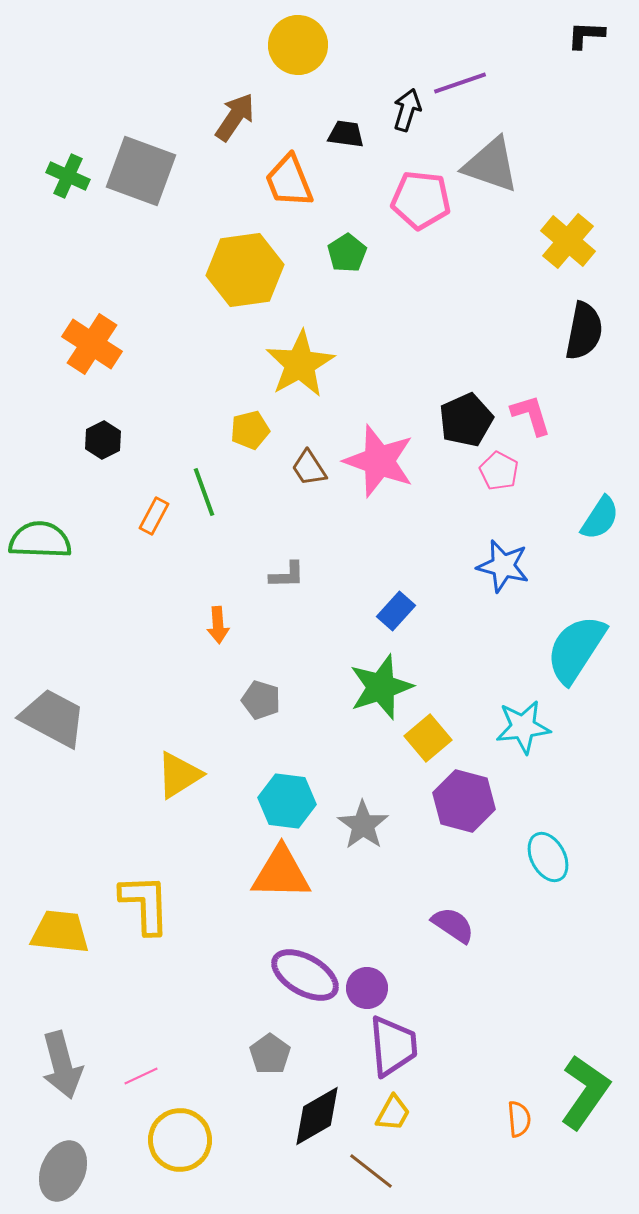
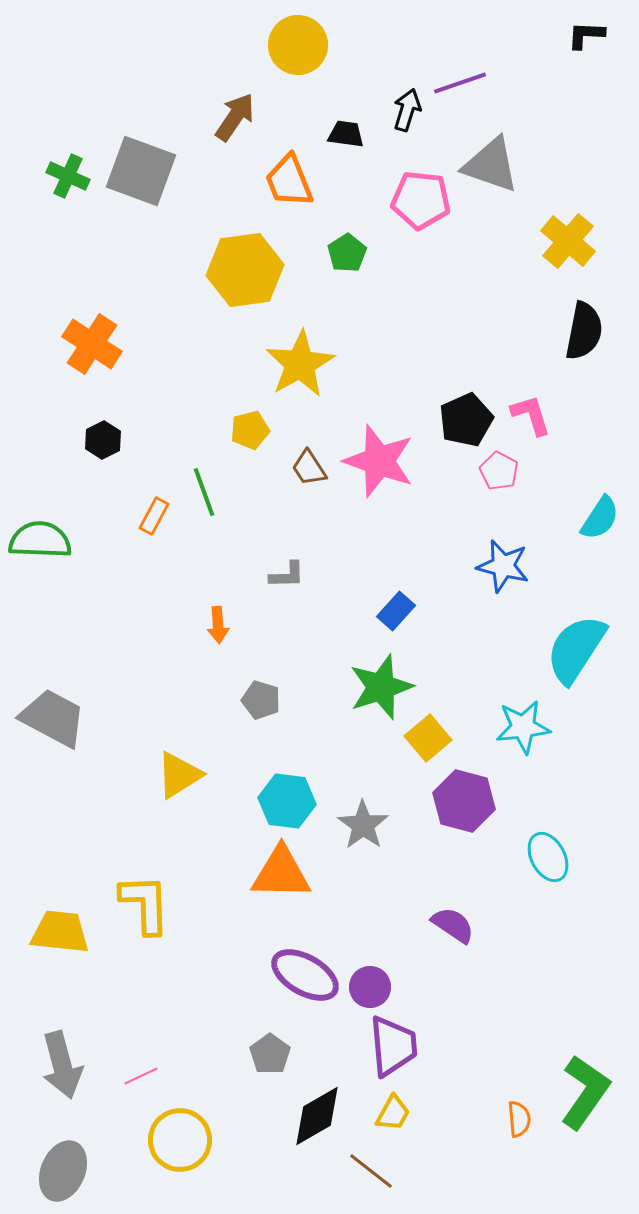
purple circle at (367, 988): moved 3 px right, 1 px up
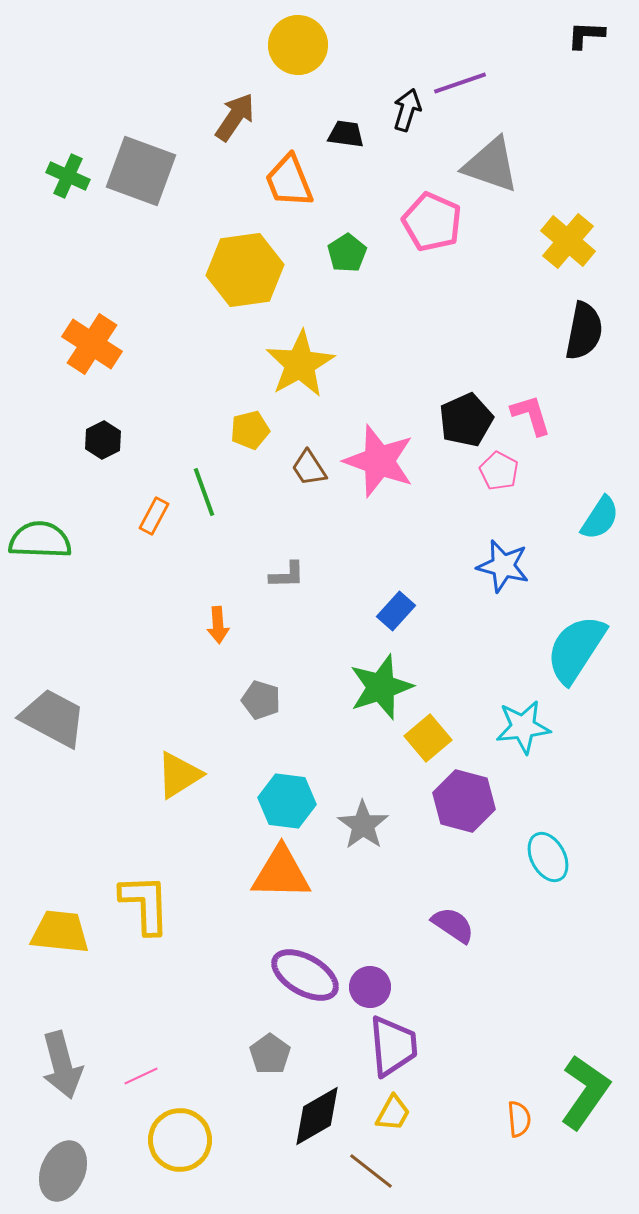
pink pentagon at (421, 200): moved 11 px right, 22 px down; rotated 18 degrees clockwise
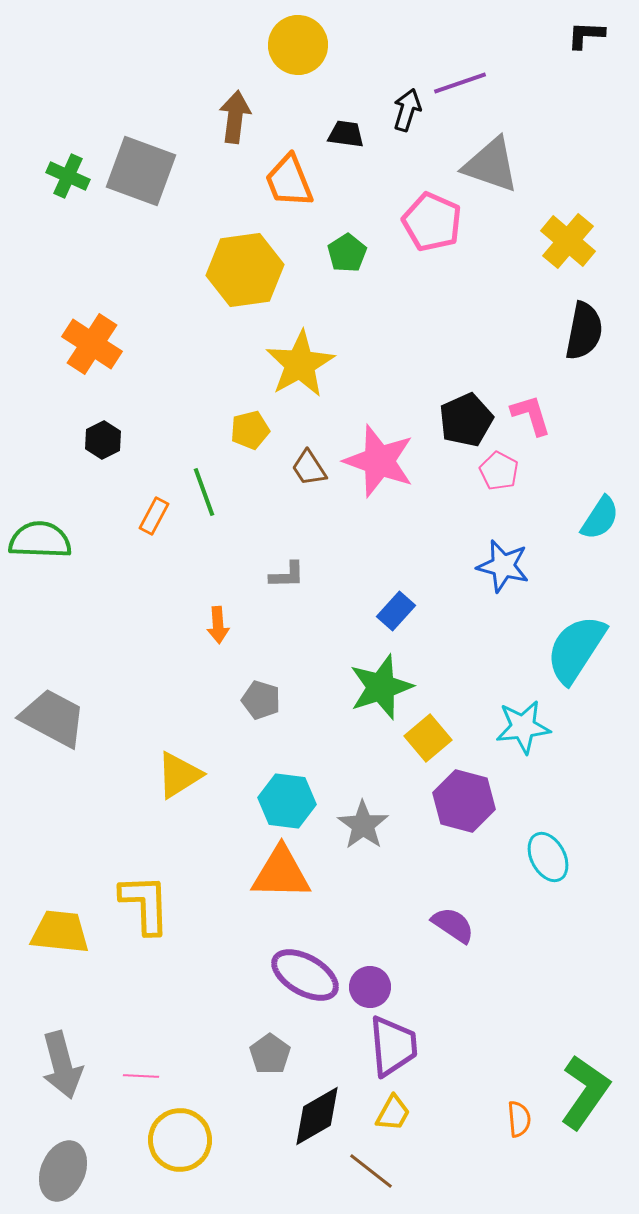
brown arrow at (235, 117): rotated 27 degrees counterclockwise
pink line at (141, 1076): rotated 28 degrees clockwise
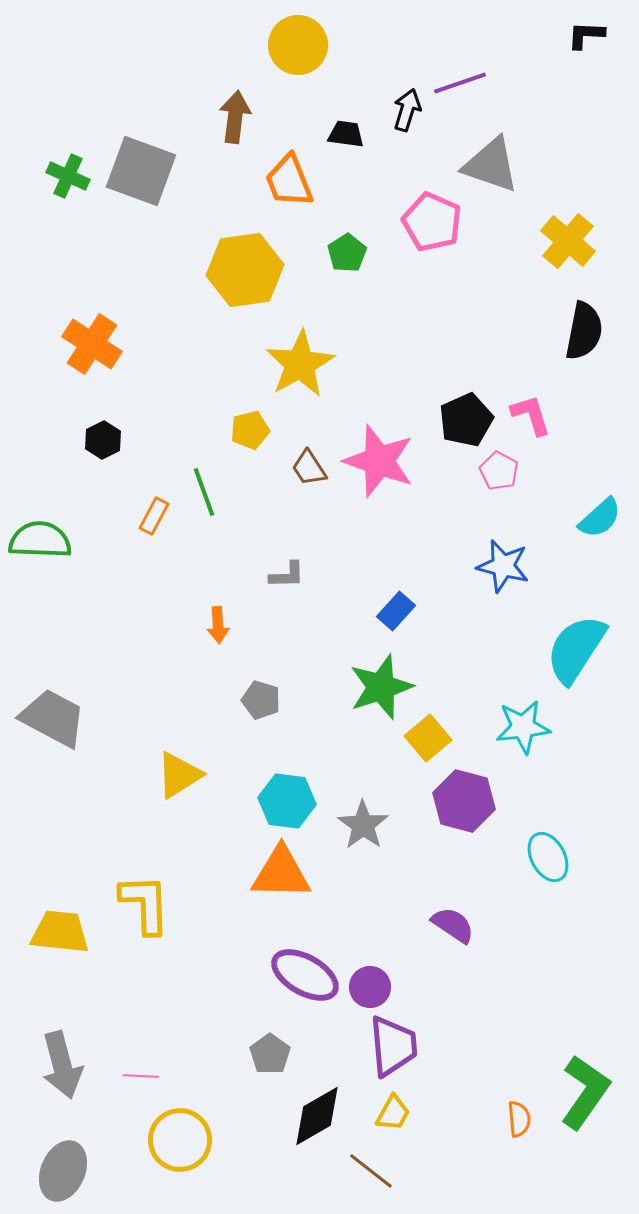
cyan semicircle at (600, 518): rotated 15 degrees clockwise
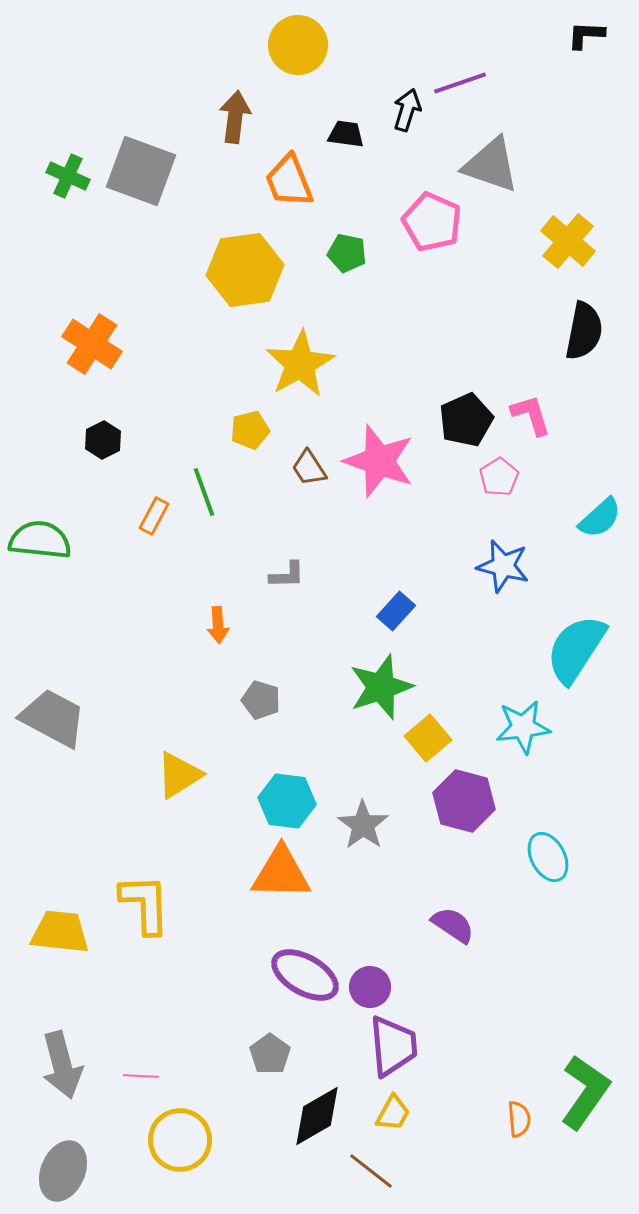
green pentagon at (347, 253): rotated 27 degrees counterclockwise
pink pentagon at (499, 471): moved 6 px down; rotated 12 degrees clockwise
green semicircle at (40, 540): rotated 4 degrees clockwise
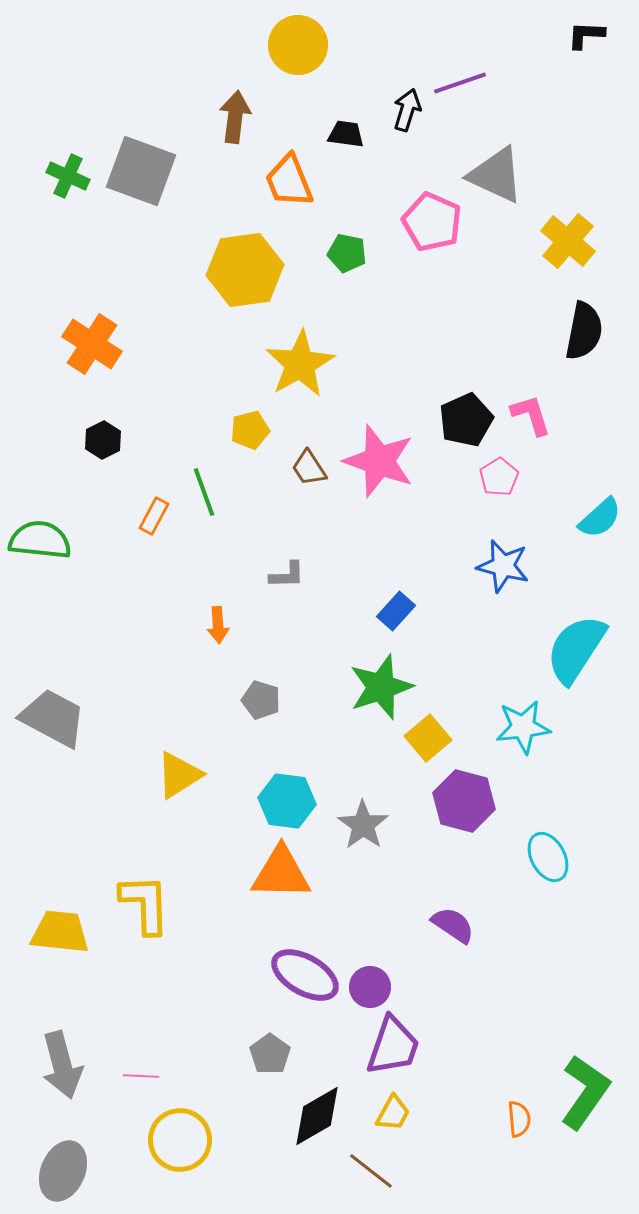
gray triangle at (491, 165): moved 5 px right, 10 px down; rotated 6 degrees clockwise
purple trapezoid at (393, 1046): rotated 24 degrees clockwise
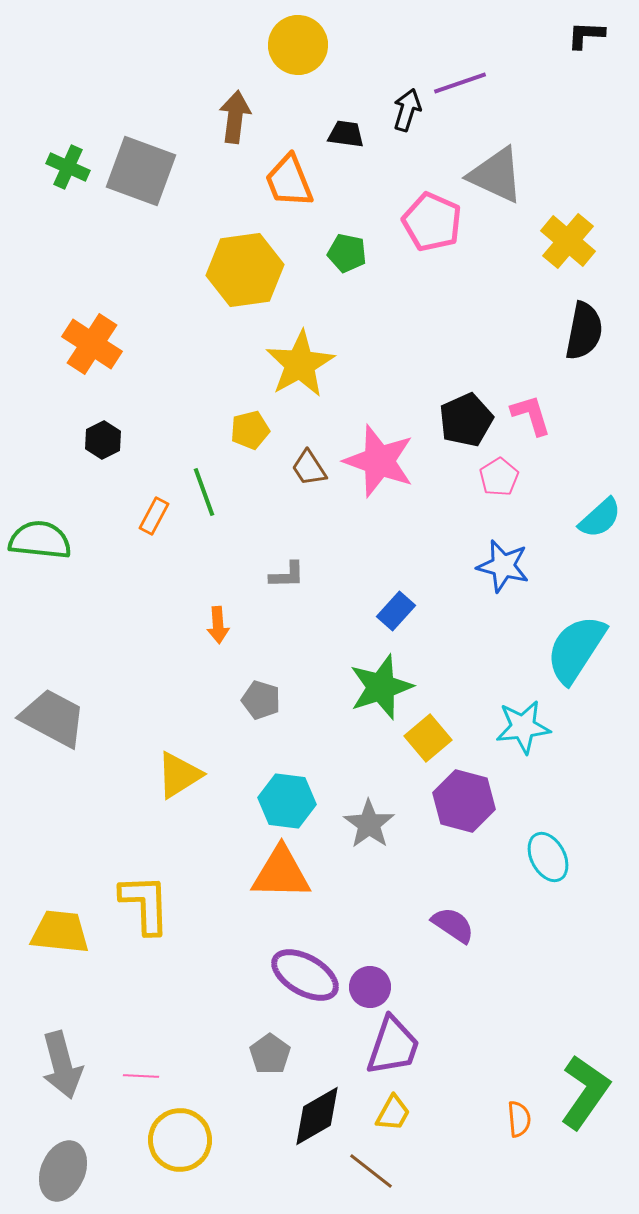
green cross at (68, 176): moved 9 px up
gray star at (363, 825): moved 6 px right, 1 px up
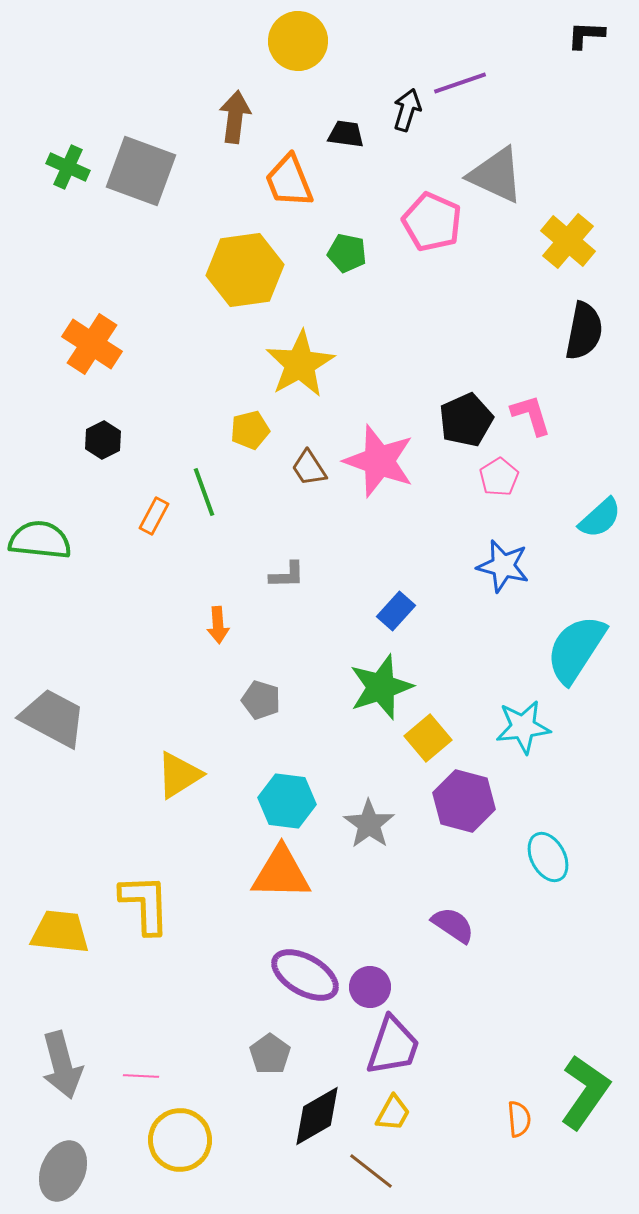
yellow circle at (298, 45): moved 4 px up
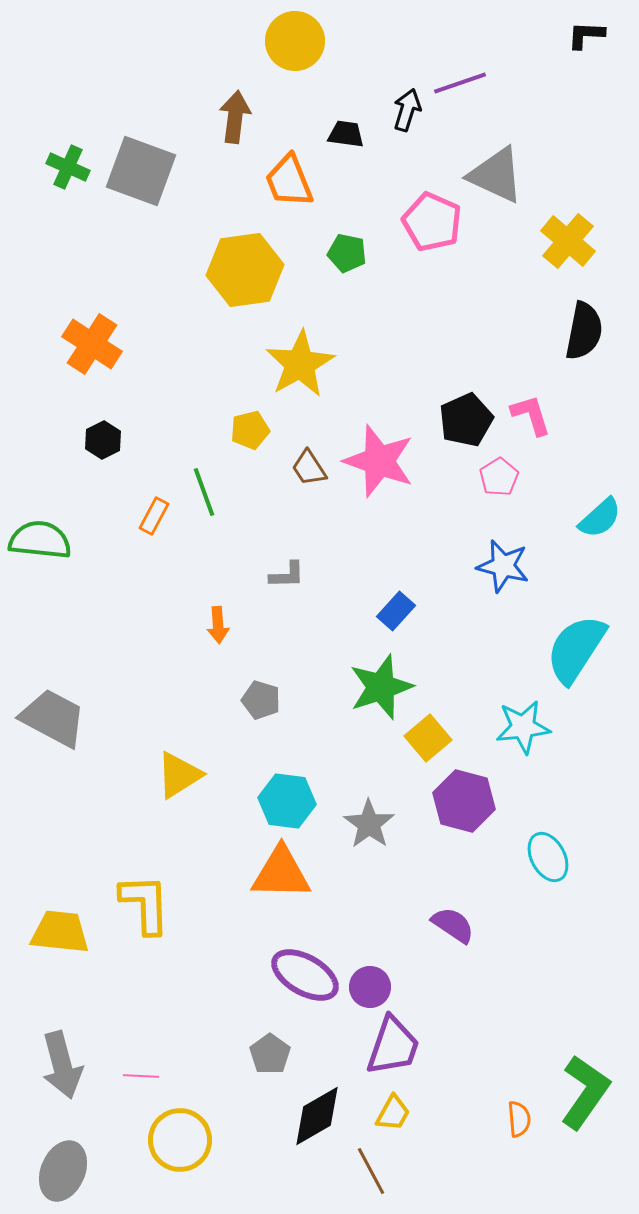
yellow circle at (298, 41): moved 3 px left
brown line at (371, 1171): rotated 24 degrees clockwise
